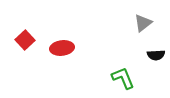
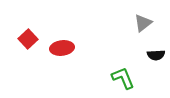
red square: moved 3 px right, 1 px up
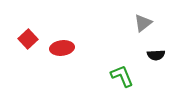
green L-shape: moved 1 px left, 2 px up
